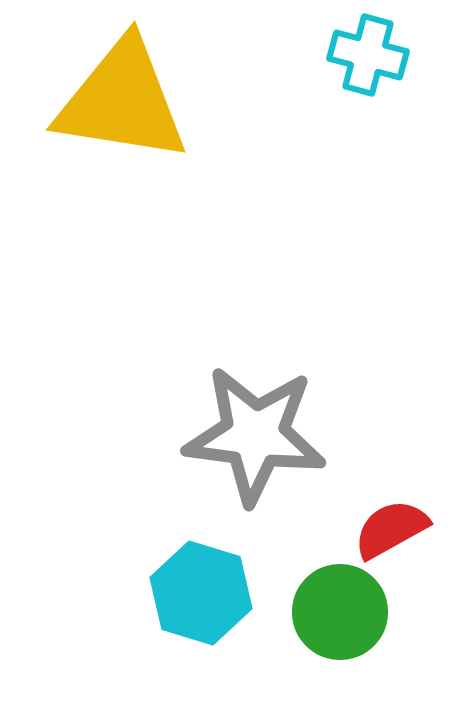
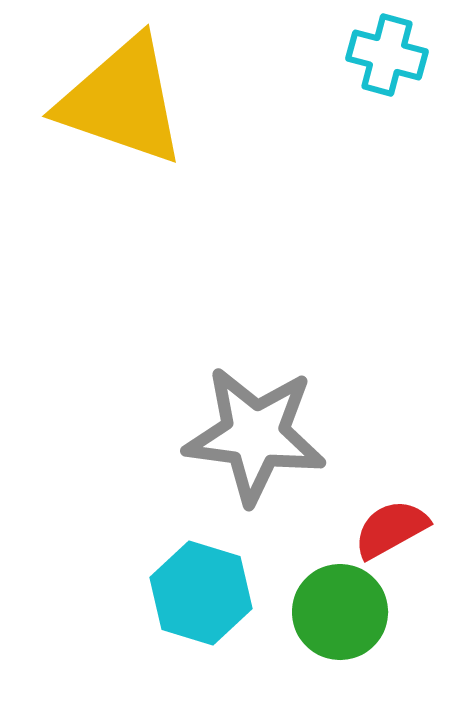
cyan cross: moved 19 px right
yellow triangle: rotated 10 degrees clockwise
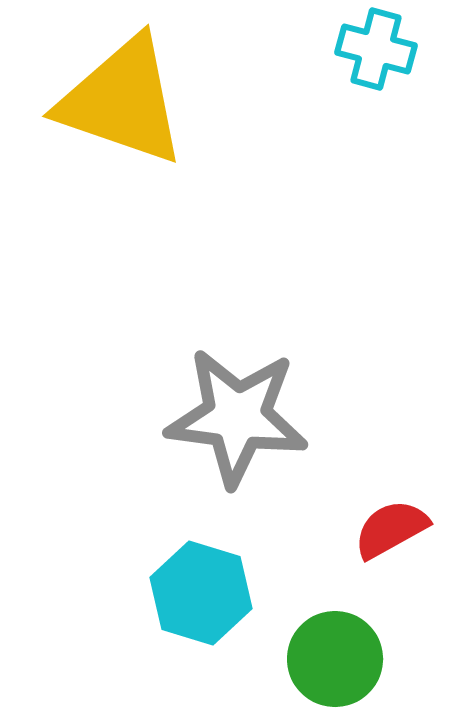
cyan cross: moved 11 px left, 6 px up
gray star: moved 18 px left, 18 px up
green circle: moved 5 px left, 47 px down
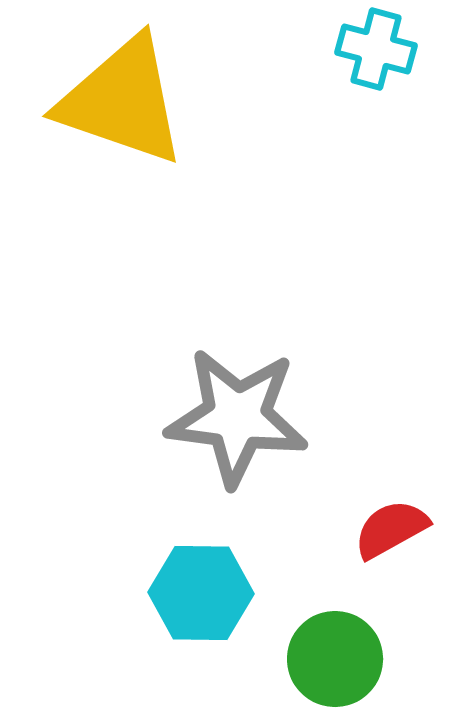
cyan hexagon: rotated 16 degrees counterclockwise
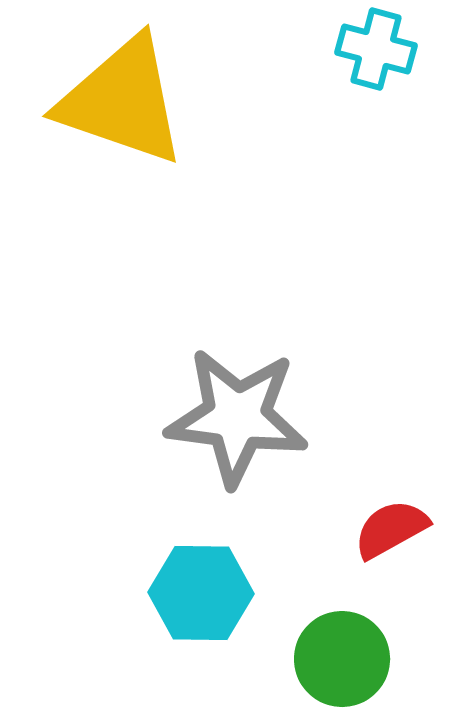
green circle: moved 7 px right
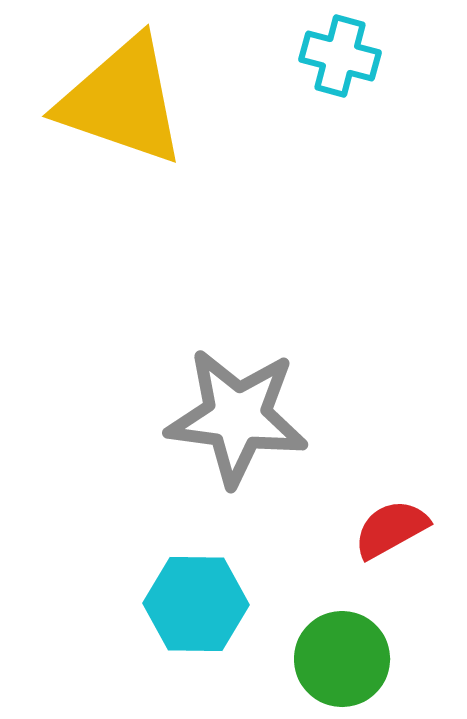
cyan cross: moved 36 px left, 7 px down
cyan hexagon: moved 5 px left, 11 px down
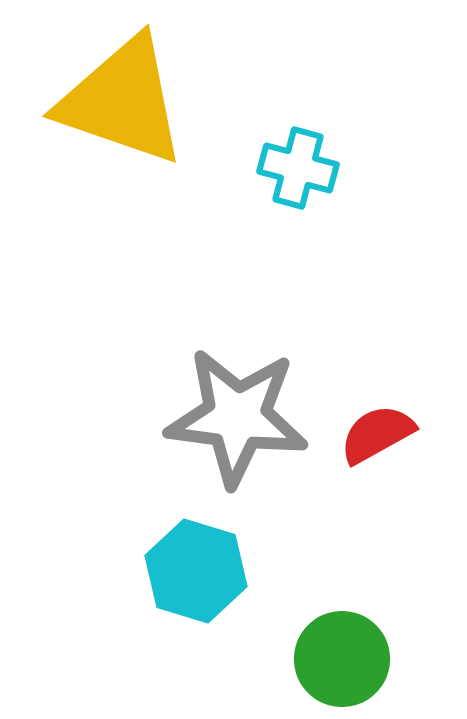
cyan cross: moved 42 px left, 112 px down
red semicircle: moved 14 px left, 95 px up
cyan hexagon: moved 33 px up; rotated 16 degrees clockwise
